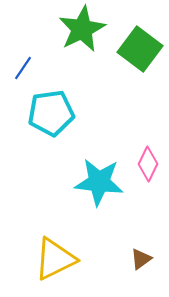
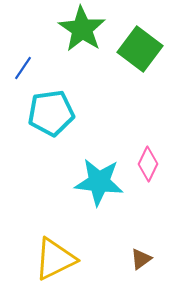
green star: rotated 12 degrees counterclockwise
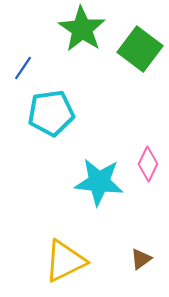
yellow triangle: moved 10 px right, 2 px down
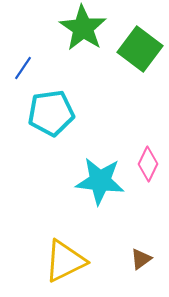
green star: moved 1 px right, 1 px up
cyan star: moved 1 px right, 1 px up
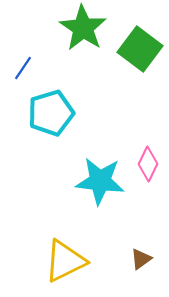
cyan pentagon: rotated 9 degrees counterclockwise
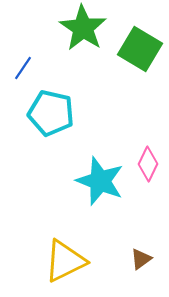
green square: rotated 6 degrees counterclockwise
cyan pentagon: rotated 30 degrees clockwise
cyan star: rotated 15 degrees clockwise
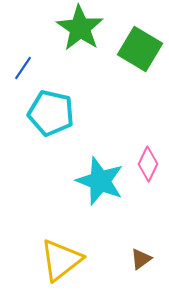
green star: moved 3 px left
yellow triangle: moved 4 px left, 1 px up; rotated 12 degrees counterclockwise
